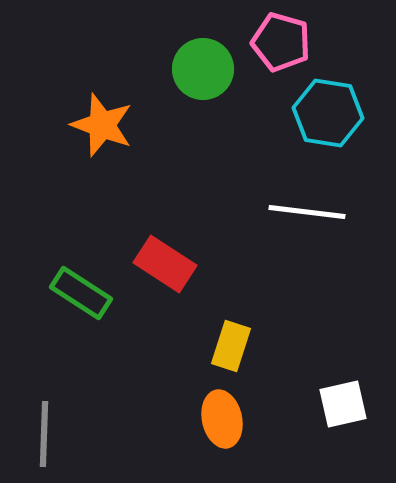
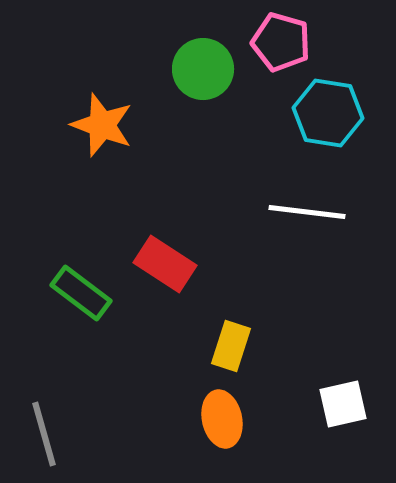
green rectangle: rotated 4 degrees clockwise
gray line: rotated 18 degrees counterclockwise
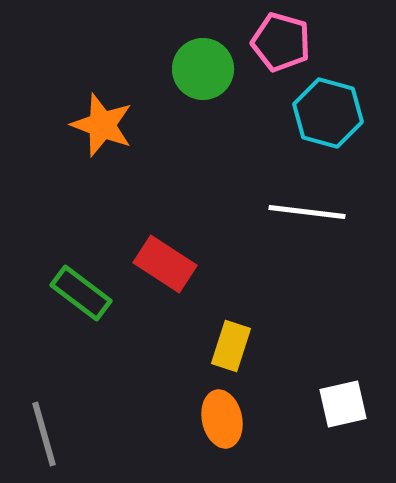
cyan hexagon: rotated 6 degrees clockwise
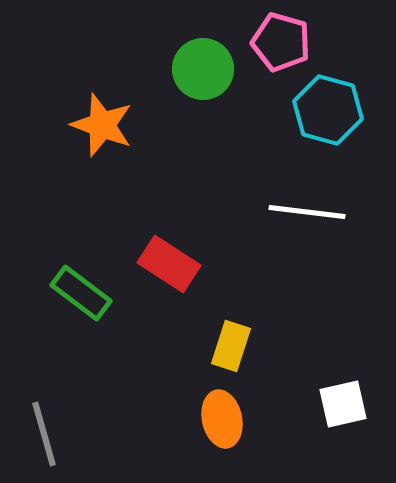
cyan hexagon: moved 3 px up
red rectangle: moved 4 px right
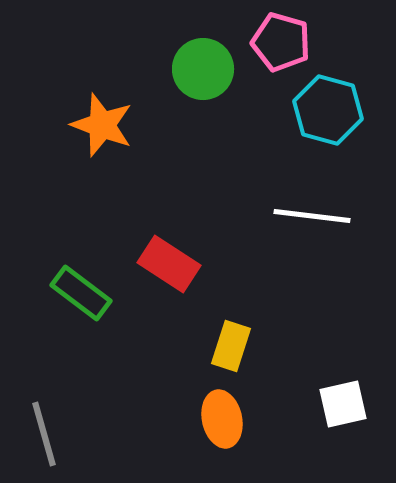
white line: moved 5 px right, 4 px down
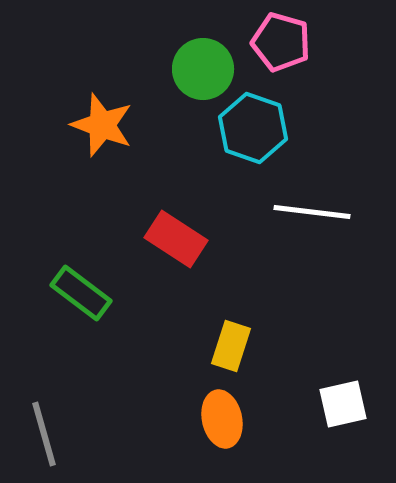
cyan hexagon: moved 75 px left, 18 px down; rotated 4 degrees clockwise
white line: moved 4 px up
red rectangle: moved 7 px right, 25 px up
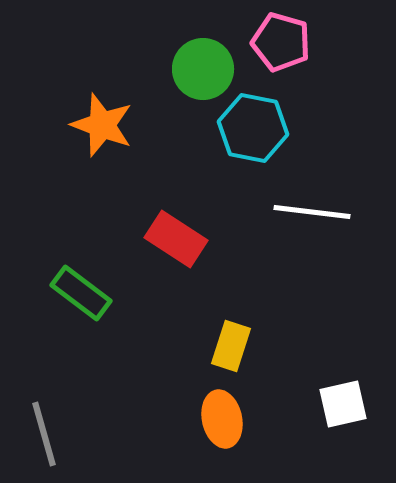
cyan hexagon: rotated 8 degrees counterclockwise
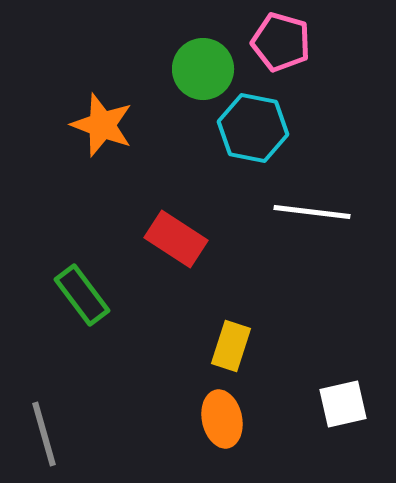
green rectangle: moved 1 px right, 2 px down; rotated 16 degrees clockwise
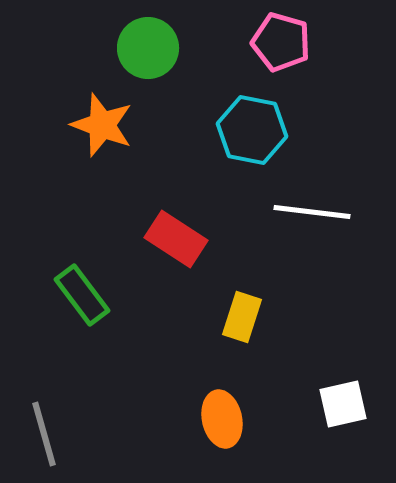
green circle: moved 55 px left, 21 px up
cyan hexagon: moved 1 px left, 2 px down
yellow rectangle: moved 11 px right, 29 px up
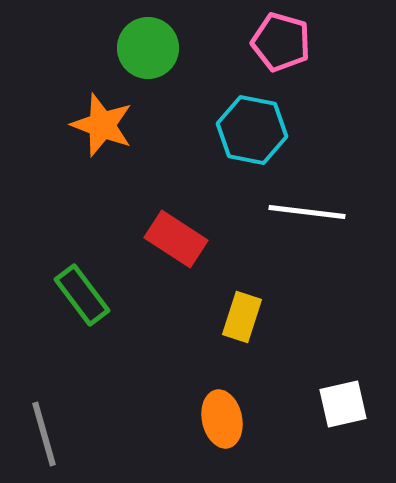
white line: moved 5 px left
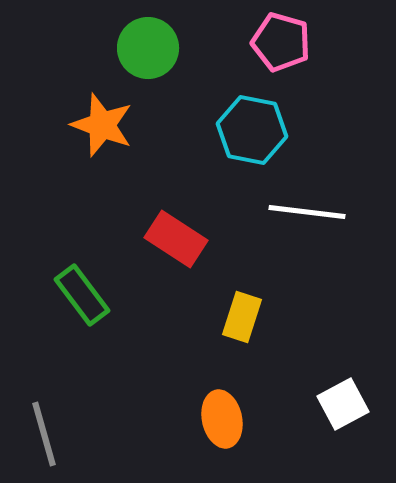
white square: rotated 15 degrees counterclockwise
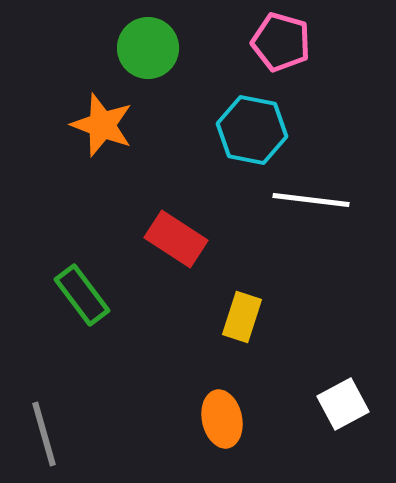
white line: moved 4 px right, 12 px up
